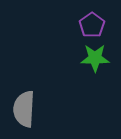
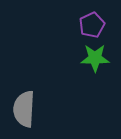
purple pentagon: rotated 10 degrees clockwise
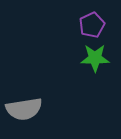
gray semicircle: rotated 102 degrees counterclockwise
